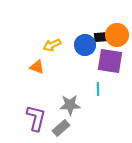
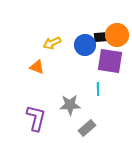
yellow arrow: moved 2 px up
gray rectangle: moved 26 px right
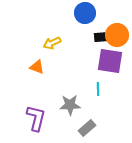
blue circle: moved 32 px up
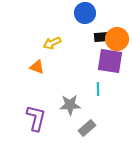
orange circle: moved 4 px down
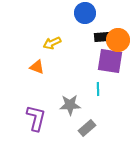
orange circle: moved 1 px right, 1 px down
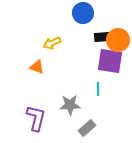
blue circle: moved 2 px left
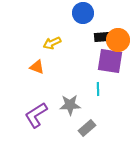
purple L-shape: moved 3 px up; rotated 136 degrees counterclockwise
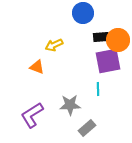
black rectangle: moved 1 px left
yellow arrow: moved 2 px right, 2 px down
purple square: moved 2 px left; rotated 20 degrees counterclockwise
purple L-shape: moved 4 px left
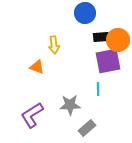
blue circle: moved 2 px right
yellow arrow: rotated 72 degrees counterclockwise
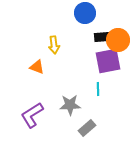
black rectangle: moved 1 px right
